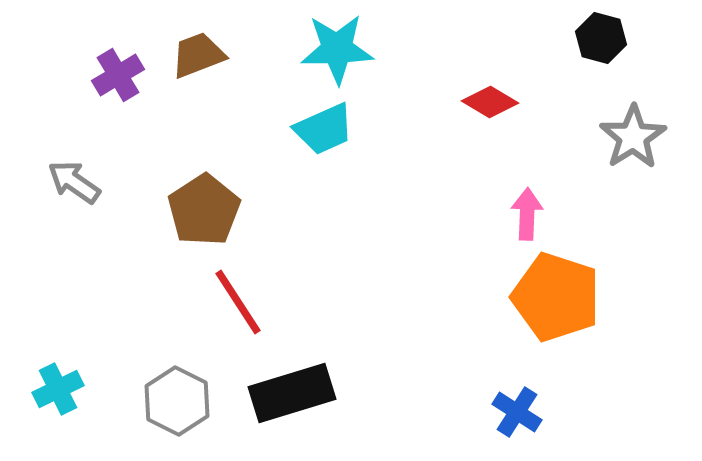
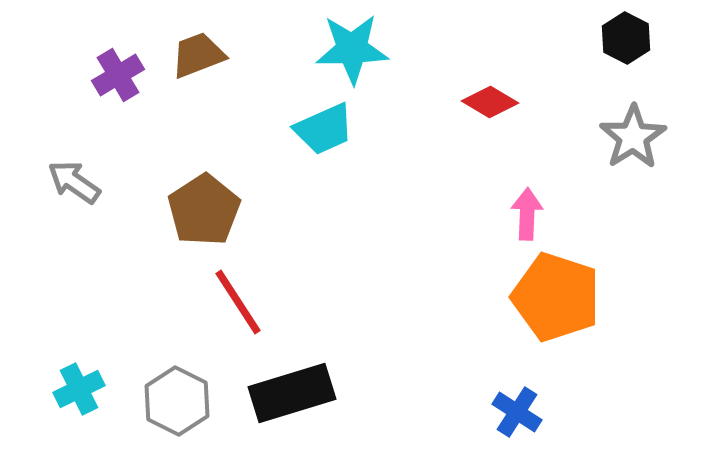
black hexagon: moved 25 px right; rotated 12 degrees clockwise
cyan star: moved 15 px right
cyan cross: moved 21 px right
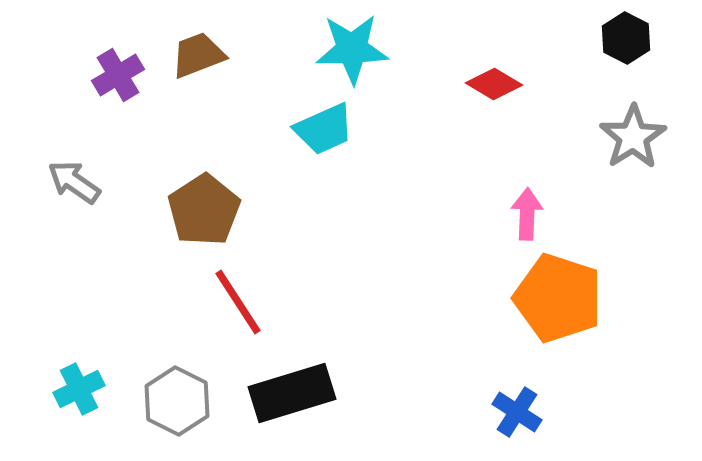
red diamond: moved 4 px right, 18 px up
orange pentagon: moved 2 px right, 1 px down
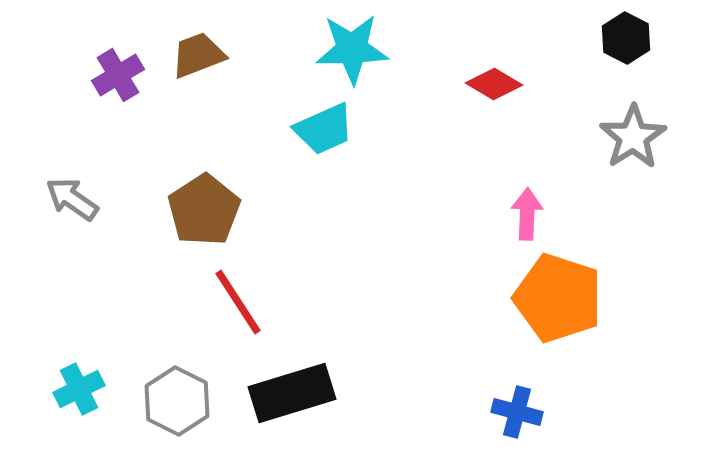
gray arrow: moved 2 px left, 17 px down
blue cross: rotated 18 degrees counterclockwise
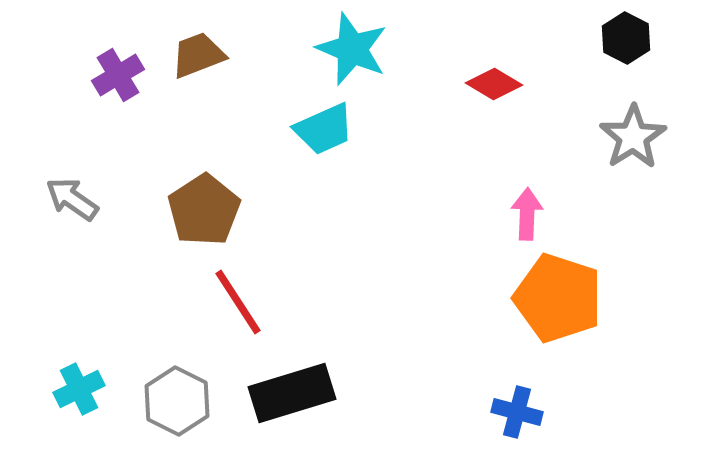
cyan star: rotated 24 degrees clockwise
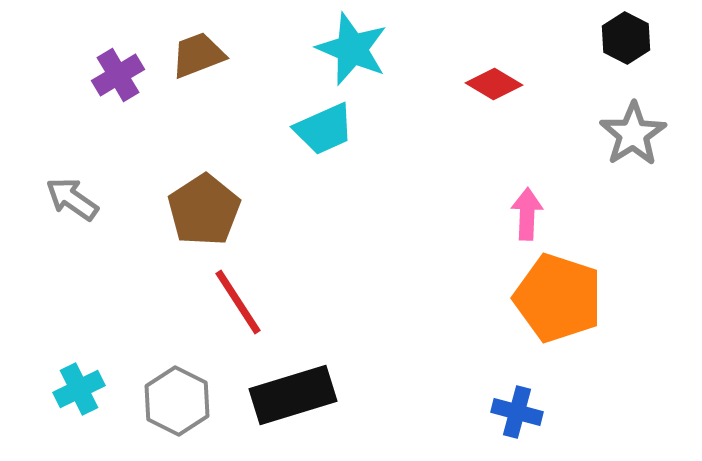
gray star: moved 3 px up
black rectangle: moved 1 px right, 2 px down
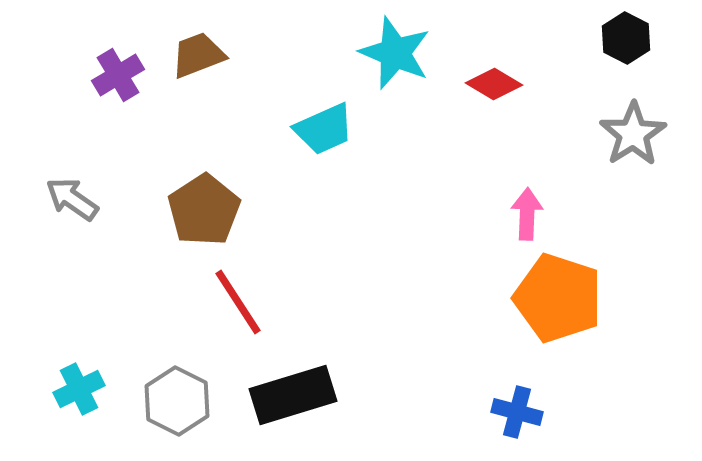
cyan star: moved 43 px right, 4 px down
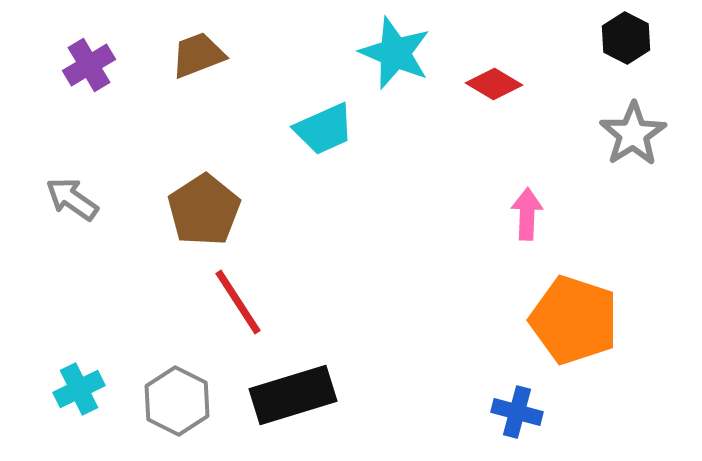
purple cross: moved 29 px left, 10 px up
orange pentagon: moved 16 px right, 22 px down
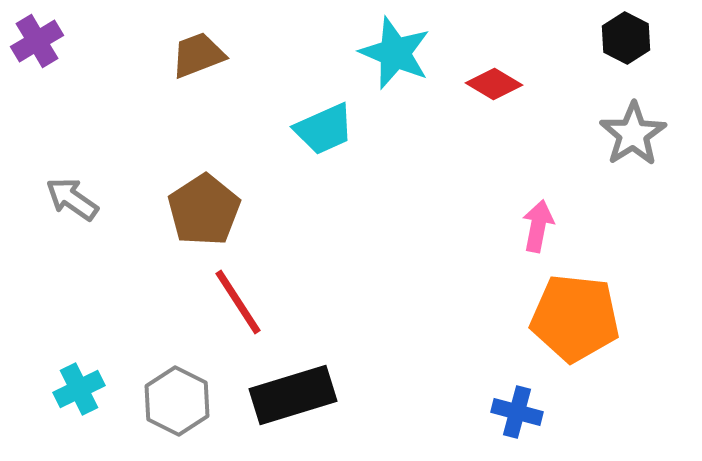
purple cross: moved 52 px left, 24 px up
pink arrow: moved 11 px right, 12 px down; rotated 9 degrees clockwise
orange pentagon: moved 1 px right, 2 px up; rotated 12 degrees counterclockwise
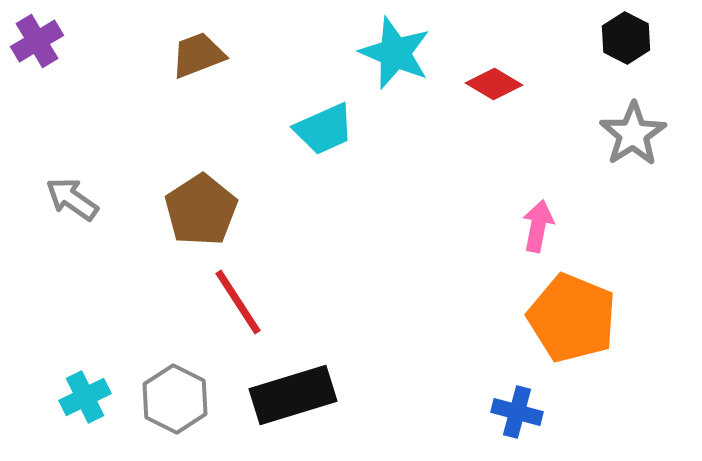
brown pentagon: moved 3 px left
orange pentagon: moved 3 px left; rotated 16 degrees clockwise
cyan cross: moved 6 px right, 8 px down
gray hexagon: moved 2 px left, 2 px up
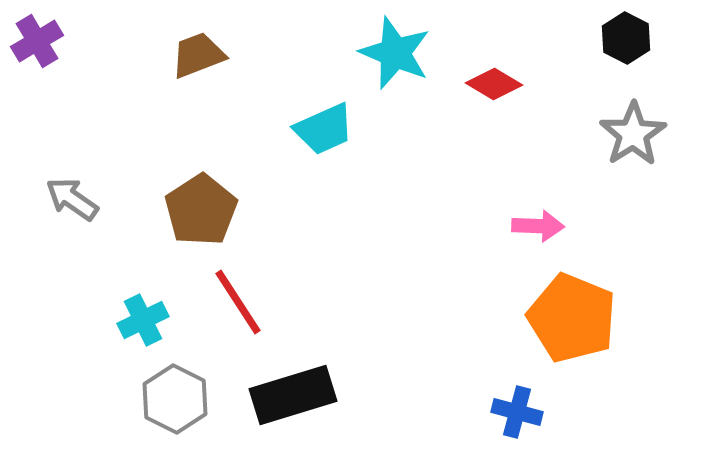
pink arrow: rotated 81 degrees clockwise
cyan cross: moved 58 px right, 77 px up
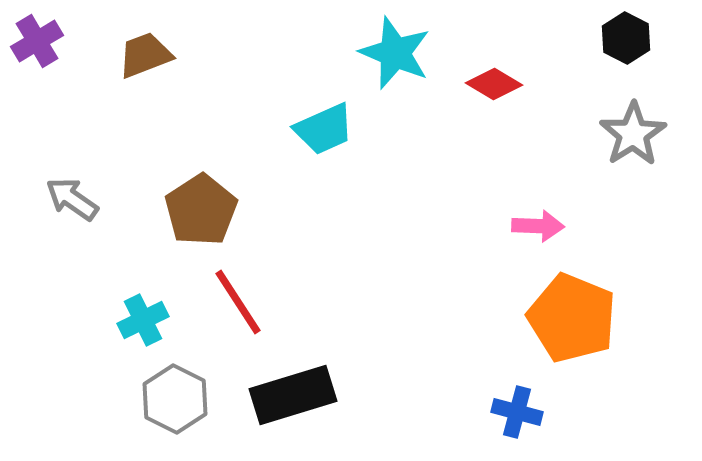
brown trapezoid: moved 53 px left
